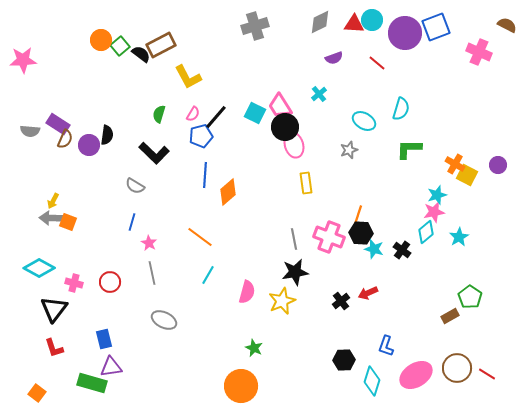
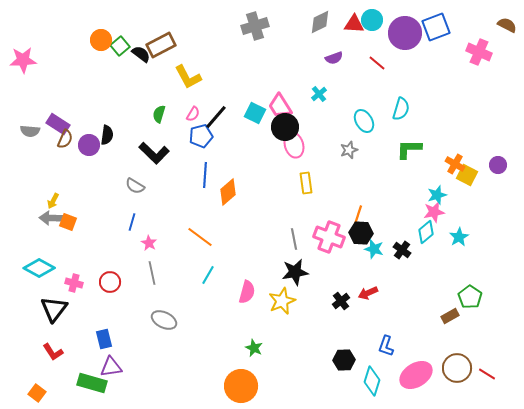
cyan ellipse at (364, 121): rotated 30 degrees clockwise
red L-shape at (54, 348): moved 1 px left, 4 px down; rotated 15 degrees counterclockwise
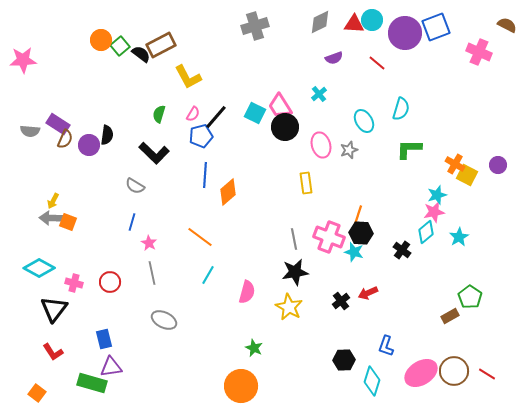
pink ellipse at (294, 145): moved 27 px right
cyan star at (374, 249): moved 20 px left, 3 px down
yellow star at (282, 301): moved 7 px right, 6 px down; rotated 20 degrees counterclockwise
brown circle at (457, 368): moved 3 px left, 3 px down
pink ellipse at (416, 375): moved 5 px right, 2 px up
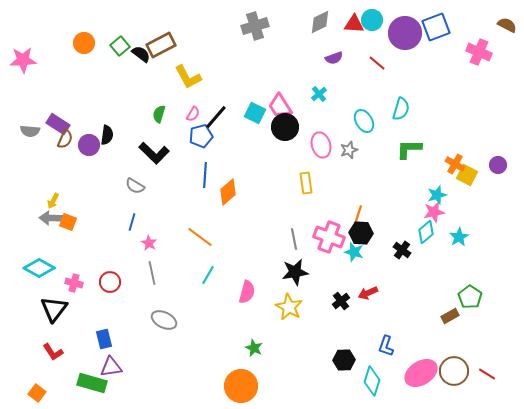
orange circle at (101, 40): moved 17 px left, 3 px down
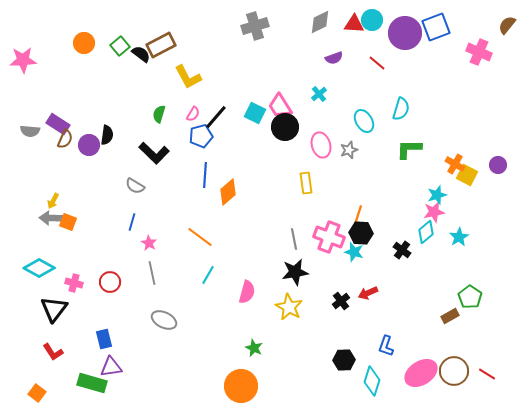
brown semicircle at (507, 25): rotated 78 degrees counterclockwise
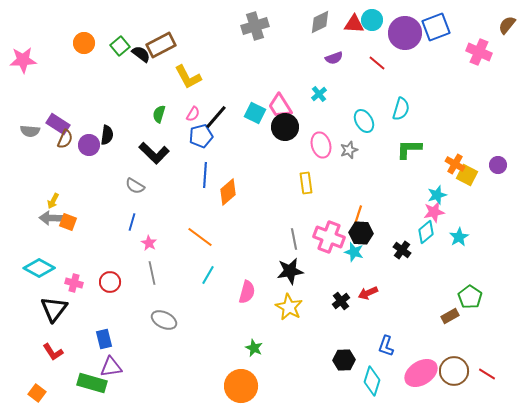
black star at (295, 272): moved 5 px left, 1 px up
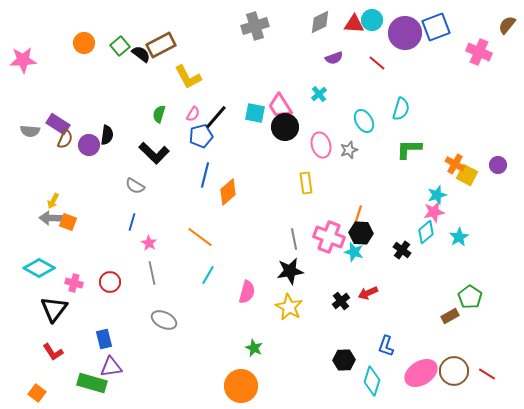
cyan square at (255, 113): rotated 15 degrees counterclockwise
blue line at (205, 175): rotated 10 degrees clockwise
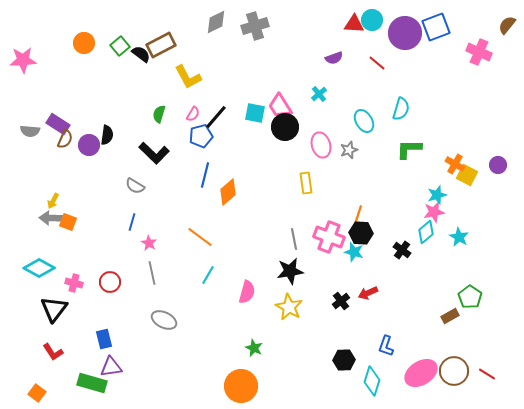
gray diamond at (320, 22): moved 104 px left
cyan star at (459, 237): rotated 12 degrees counterclockwise
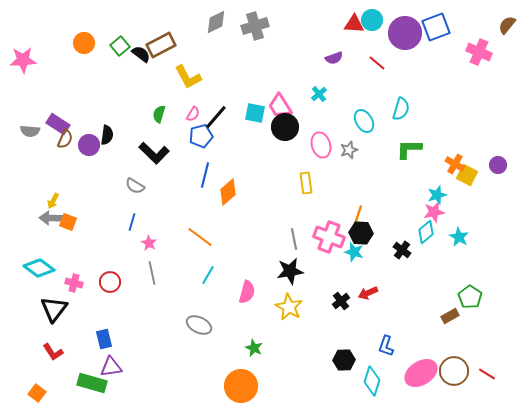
cyan diamond at (39, 268): rotated 8 degrees clockwise
gray ellipse at (164, 320): moved 35 px right, 5 px down
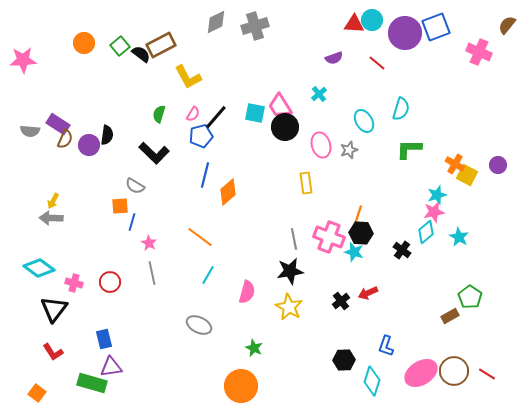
orange square at (68, 222): moved 52 px right, 16 px up; rotated 24 degrees counterclockwise
